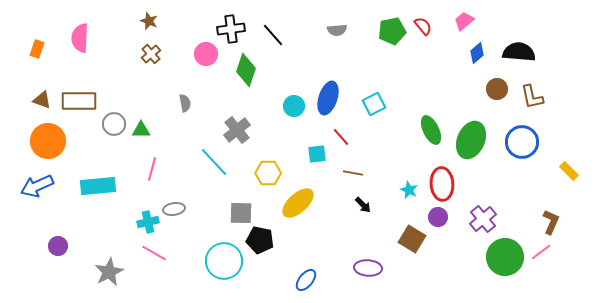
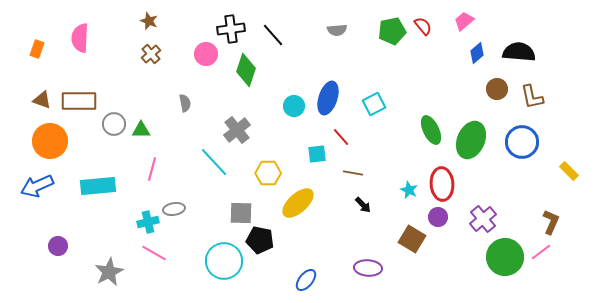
orange circle at (48, 141): moved 2 px right
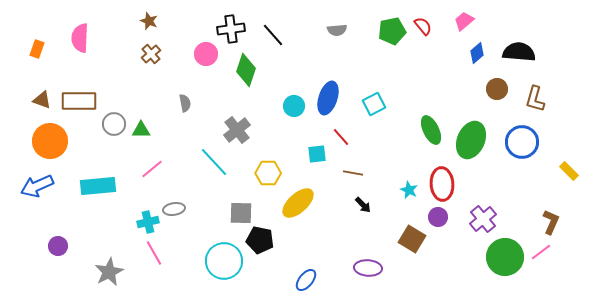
brown L-shape at (532, 97): moved 3 px right, 2 px down; rotated 28 degrees clockwise
pink line at (152, 169): rotated 35 degrees clockwise
pink line at (154, 253): rotated 30 degrees clockwise
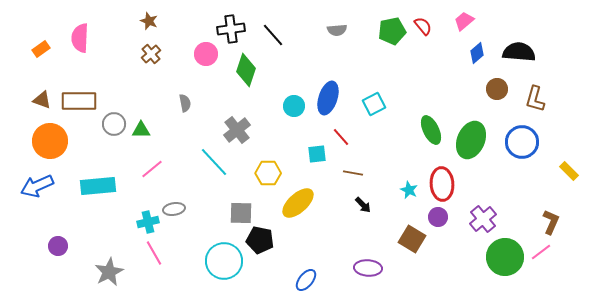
orange rectangle at (37, 49): moved 4 px right; rotated 36 degrees clockwise
